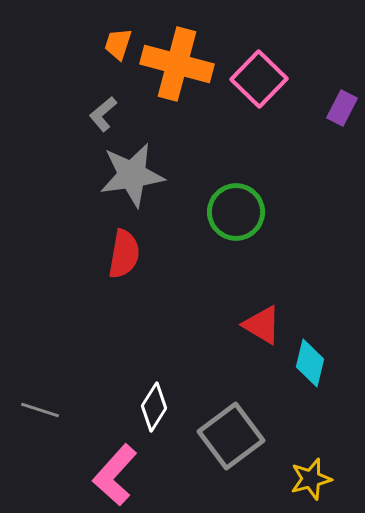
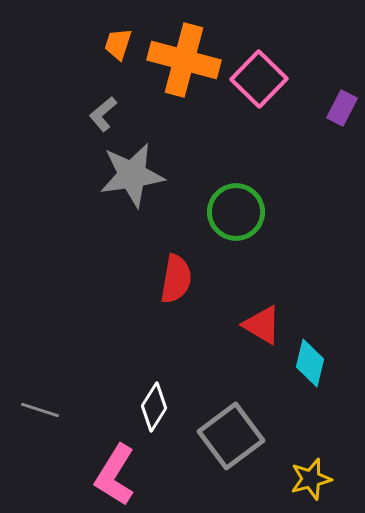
orange cross: moved 7 px right, 4 px up
red semicircle: moved 52 px right, 25 px down
pink L-shape: rotated 10 degrees counterclockwise
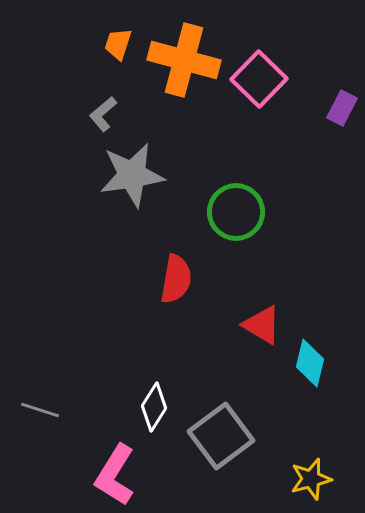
gray square: moved 10 px left
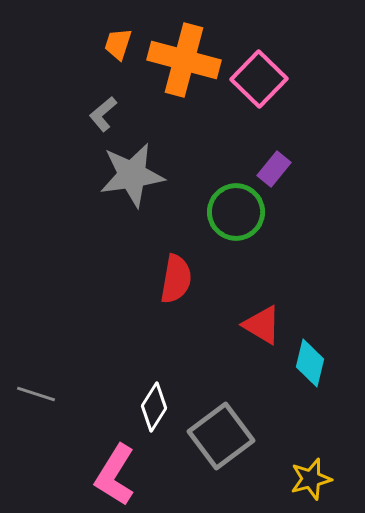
purple rectangle: moved 68 px left, 61 px down; rotated 12 degrees clockwise
gray line: moved 4 px left, 16 px up
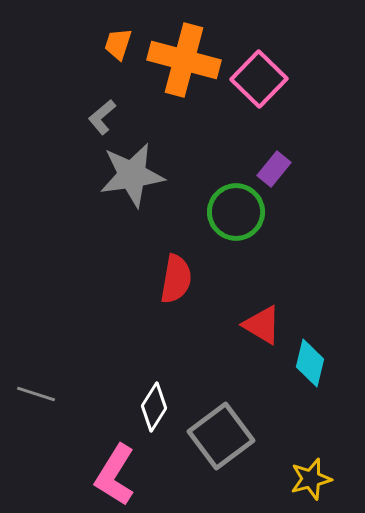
gray L-shape: moved 1 px left, 3 px down
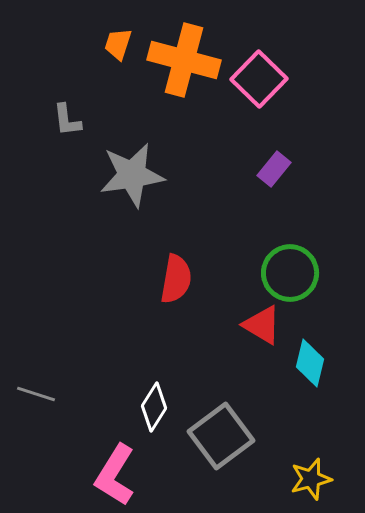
gray L-shape: moved 35 px left, 3 px down; rotated 57 degrees counterclockwise
green circle: moved 54 px right, 61 px down
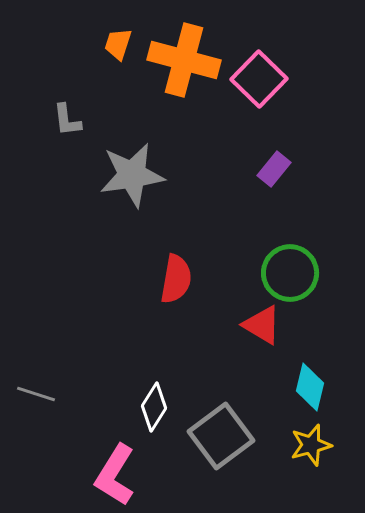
cyan diamond: moved 24 px down
yellow star: moved 34 px up
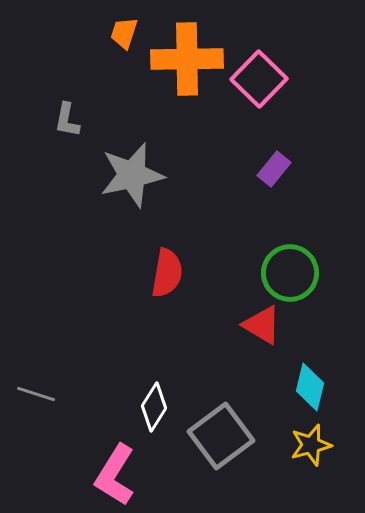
orange trapezoid: moved 6 px right, 11 px up
orange cross: moved 3 px right, 1 px up; rotated 16 degrees counterclockwise
gray L-shape: rotated 18 degrees clockwise
gray star: rotated 4 degrees counterclockwise
red semicircle: moved 9 px left, 6 px up
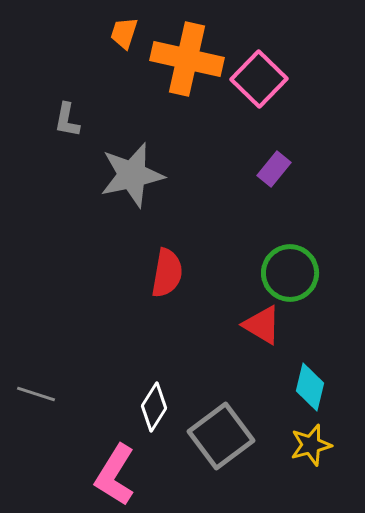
orange cross: rotated 14 degrees clockwise
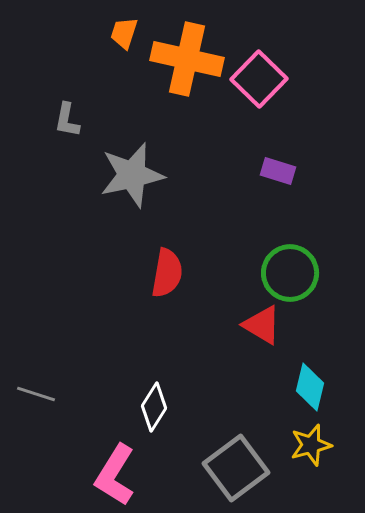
purple rectangle: moved 4 px right, 2 px down; rotated 68 degrees clockwise
gray square: moved 15 px right, 32 px down
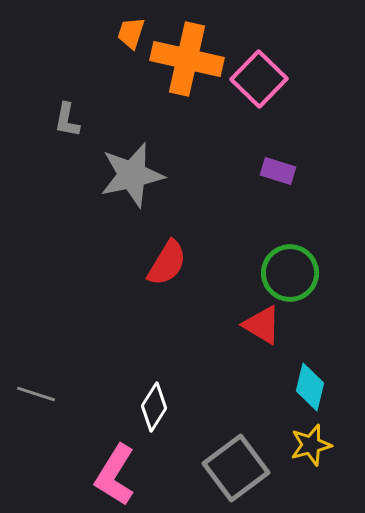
orange trapezoid: moved 7 px right
red semicircle: moved 10 px up; rotated 21 degrees clockwise
